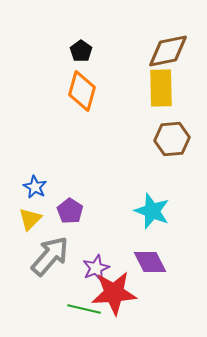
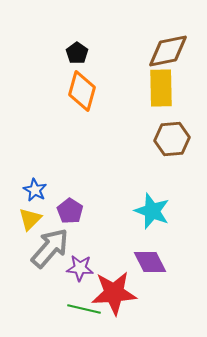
black pentagon: moved 4 px left, 2 px down
blue star: moved 3 px down
gray arrow: moved 8 px up
purple star: moved 16 px left; rotated 28 degrees clockwise
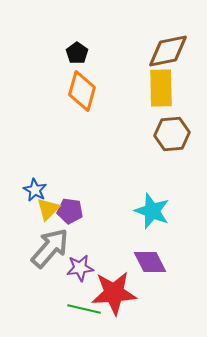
brown hexagon: moved 5 px up
purple pentagon: rotated 25 degrees counterclockwise
yellow triangle: moved 18 px right, 10 px up
purple star: rotated 12 degrees counterclockwise
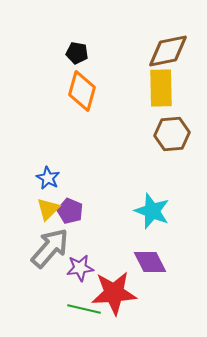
black pentagon: rotated 25 degrees counterclockwise
blue star: moved 13 px right, 12 px up
purple pentagon: rotated 15 degrees clockwise
